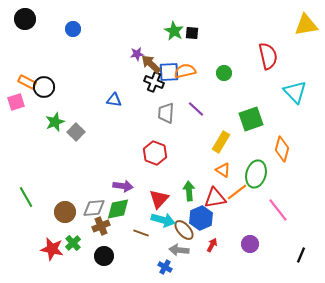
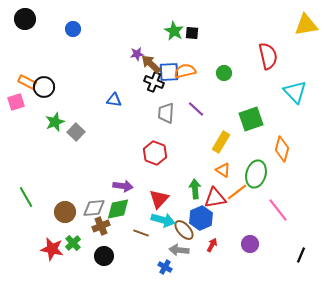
green arrow at (189, 191): moved 6 px right, 2 px up
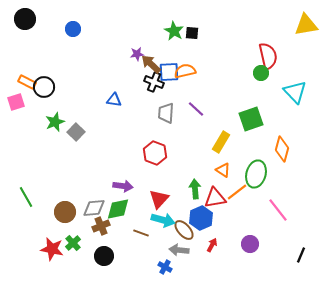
green circle at (224, 73): moved 37 px right
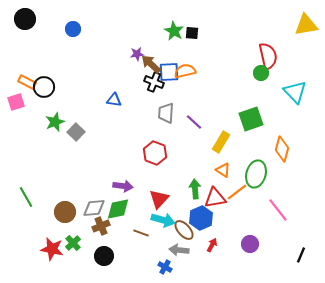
purple line at (196, 109): moved 2 px left, 13 px down
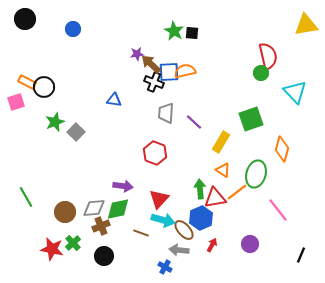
green arrow at (195, 189): moved 5 px right
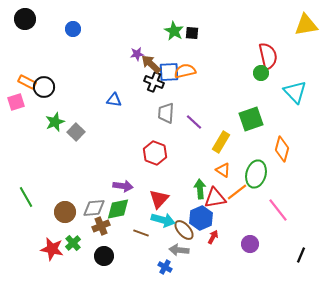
red arrow at (212, 245): moved 1 px right, 8 px up
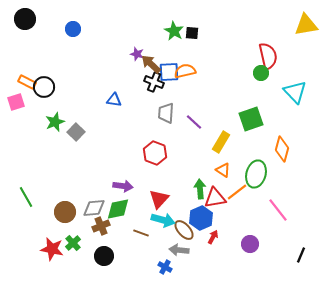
purple star at (137, 54): rotated 24 degrees clockwise
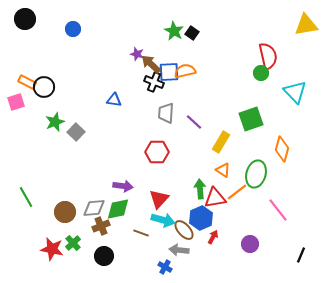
black square at (192, 33): rotated 32 degrees clockwise
red hexagon at (155, 153): moved 2 px right, 1 px up; rotated 20 degrees counterclockwise
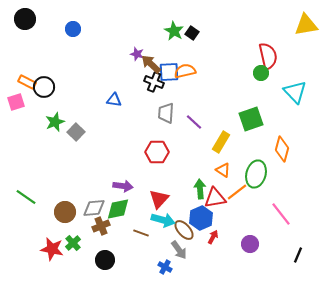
green line at (26, 197): rotated 25 degrees counterclockwise
pink line at (278, 210): moved 3 px right, 4 px down
gray arrow at (179, 250): rotated 132 degrees counterclockwise
black line at (301, 255): moved 3 px left
black circle at (104, 256): moved 1 px right, 4 px down
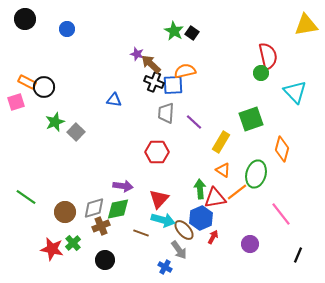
blue circle at (73, 29): moved 6 px left
blue square at (169, 72): moved 4 px right, 13 px down
gray diamond at (94, 208): rotated 10 degrees counterclockwise
